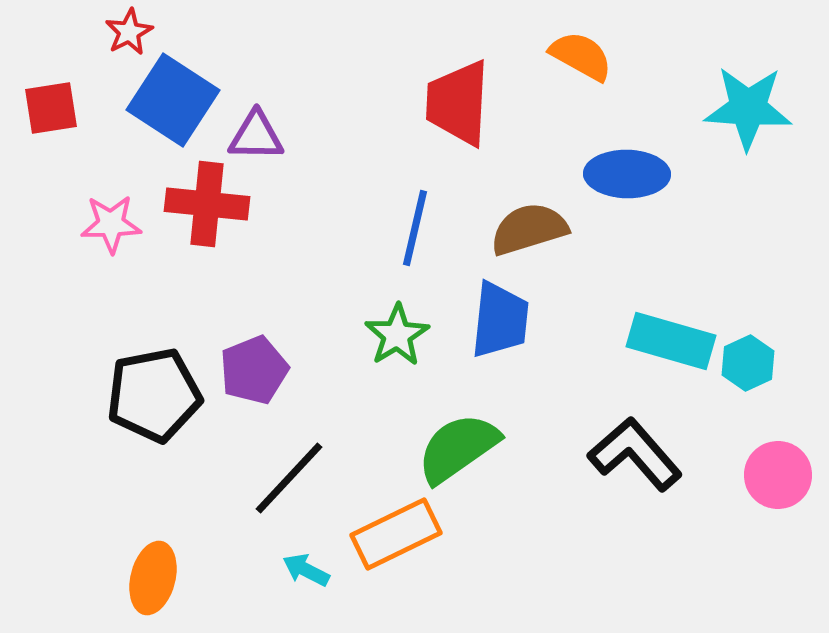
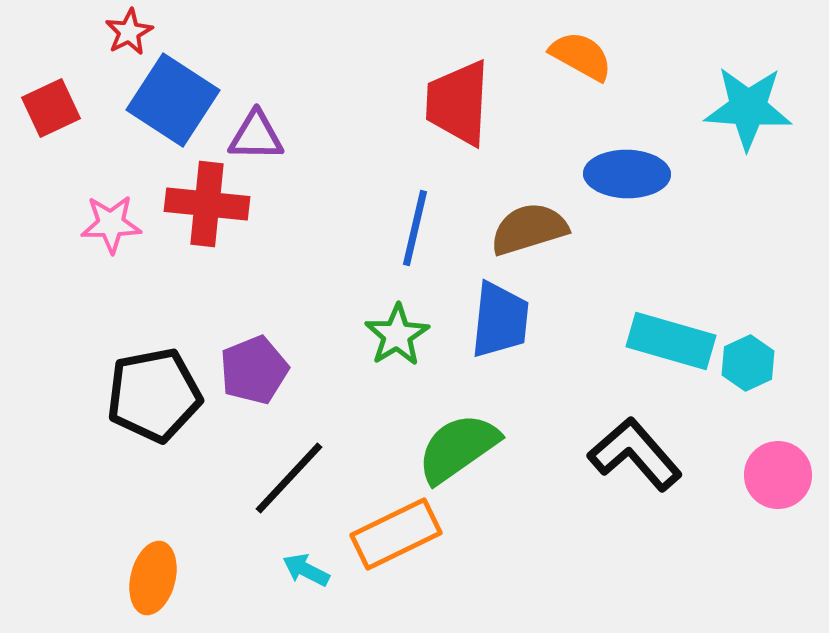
red square: rotated 16 degrees counterclockwise
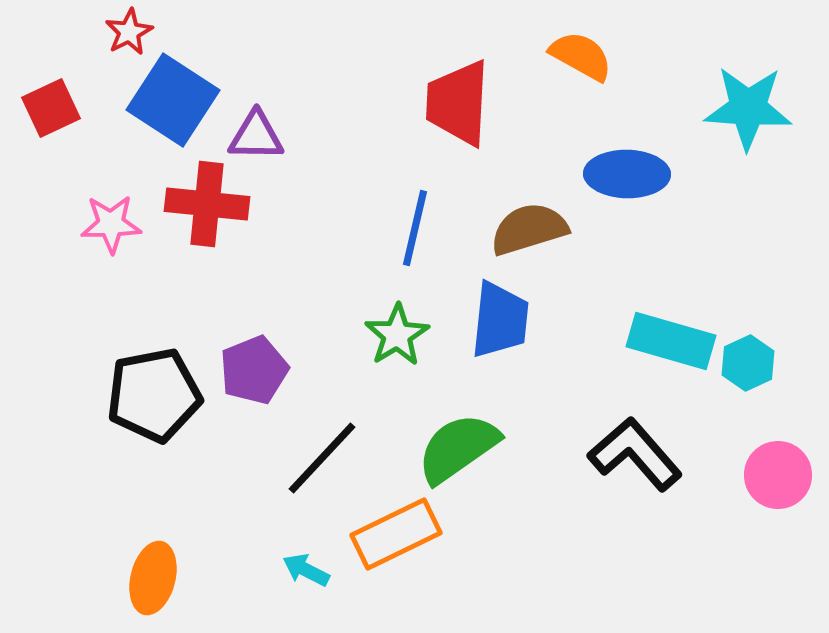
black line: moved 33 px right, 20 px up
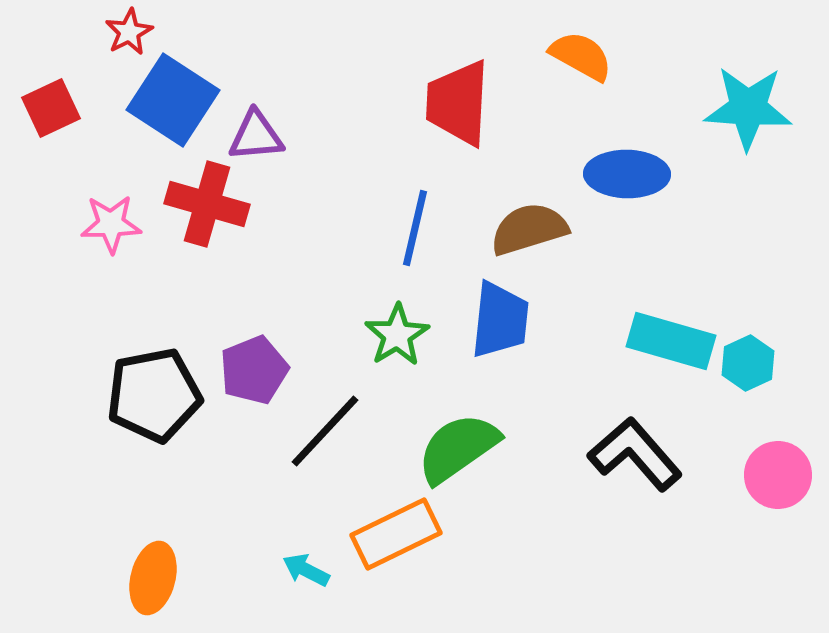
purple triangle: rotated 6 degrees counterclockwise
red cross: rotated 10 degrees clockwise
black line: moved 3 px right, 27 px up
